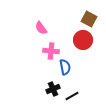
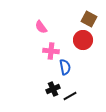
pink semicircle: moved 1 px up
black line: moved 2 px left
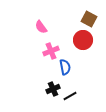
pink cross: rotated 28 degrees counterclockwise
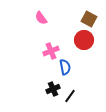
pink semicircle: moved 9 px up
red circle: moved 1 px right
black line: rotated 24 degrees counterclockwise
